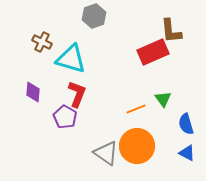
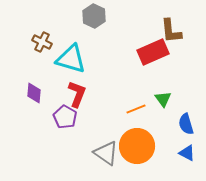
gray hexagon: rotated 15 degrees counterclockwise
purple diamond: moved 1 px right, 1 px down
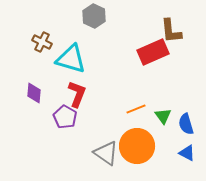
green triangle: moved 17 px down
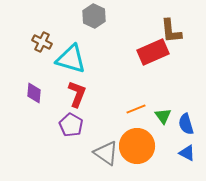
purple pentagon: moved 6 px right, 8 px down
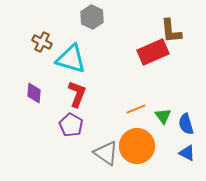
gray hexagon: moved 2 px left, 1 px down
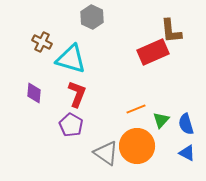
green triangle: moved 2 px left, 4 px down; rotated 18 degrees clockwise
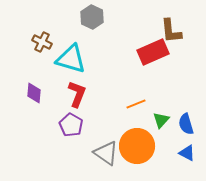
orange line: moved 5 px up
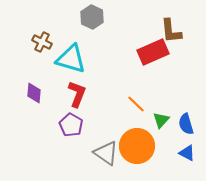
orange line: rotated 66 degrees clockwise
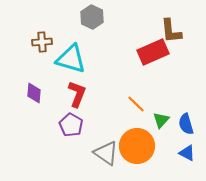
brown cross: rotated 30 degrees counterclockwise
